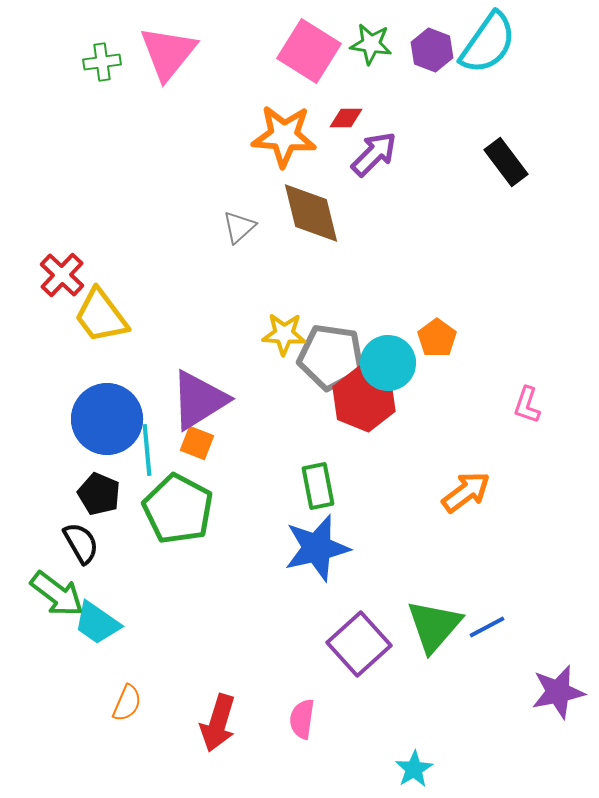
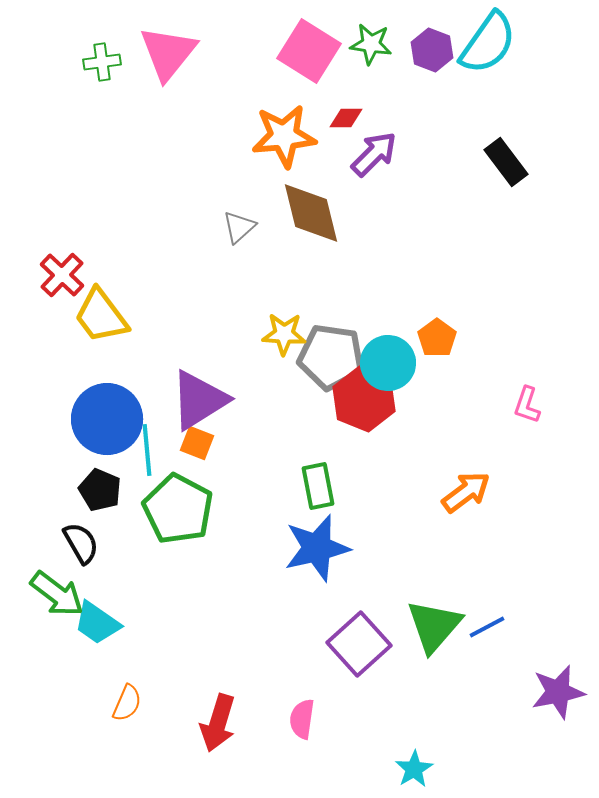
orange star: rotated 10 degrees counterclockwise
black pentagon: moved 1 px right, 4 px up
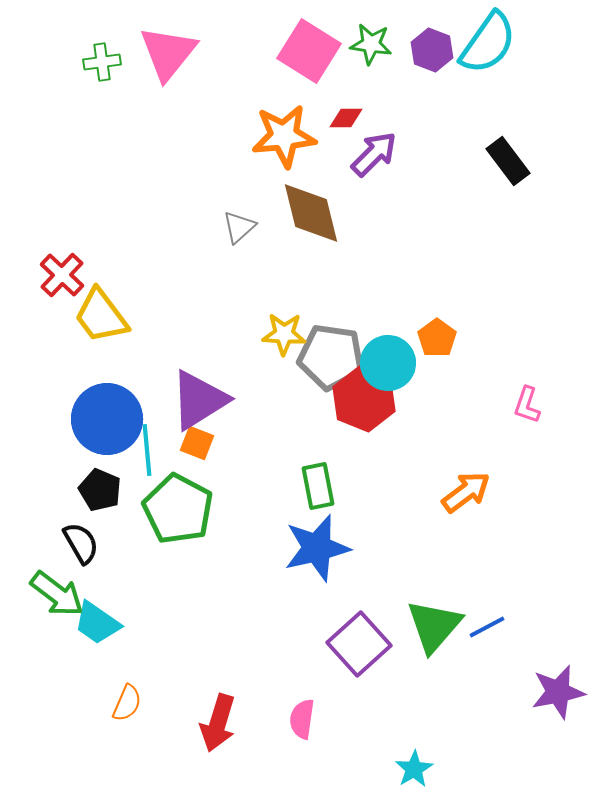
black rectangle: moved 2 px right, 1 px up
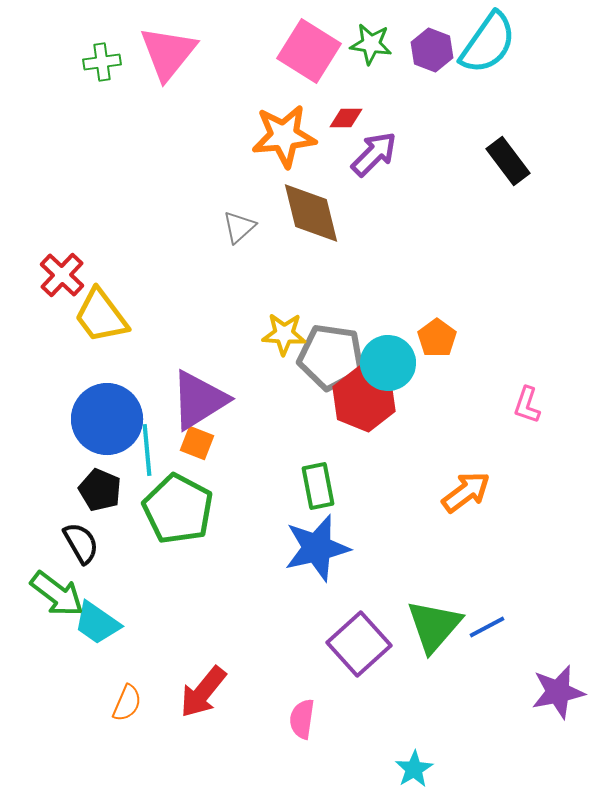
red arrow: moved 15 px left, 31 px up; rotated 22 degrees clockwise
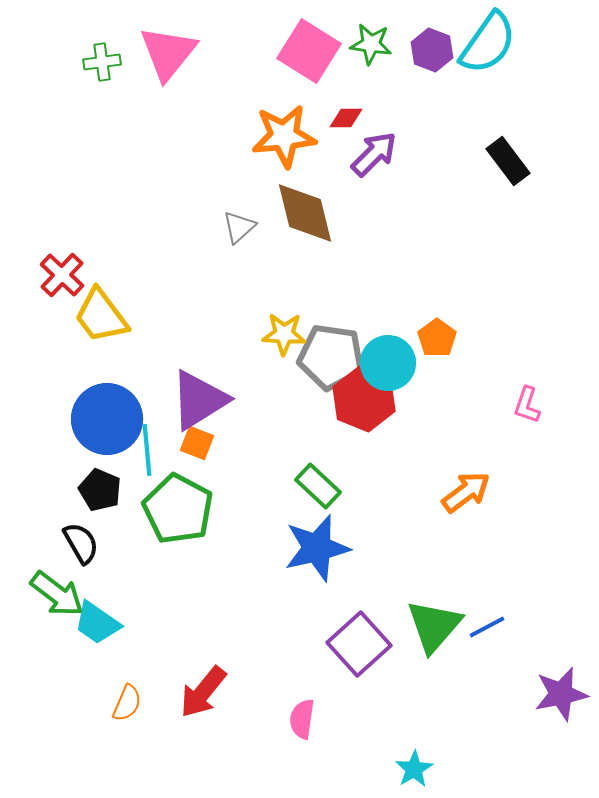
brown diamond: moved 6 px left
green rectangle: rotated 36 degrees counterclockwise
purple star: moved 3 px right, 2 px down
